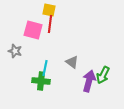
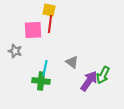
pink square: rotated 18 degrees counterclockwise
purple arrow: rotated 20 degrees clockwise
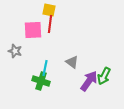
green arrow: moved 1 px right, 1 px down
green cross: rotated 12 degrees clockwise
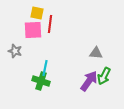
yellow square: moved 12 px left, 3 px down
gray triangle: moved 24 px right, 9 px up; rotated 32 degrees counterclockwise
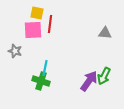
gray triangle: moved 9 px right, 20 px up
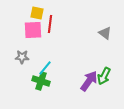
gray triangle: rotated 32 degrees clockwise
gray star: moved 7 px right, 6 px down; rotated 16 degrees counterclockwise
cyan line: rotated 28 degrees clockwise
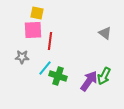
red line: moved 17 px down
green cross: moved 17 px right, 5 px up
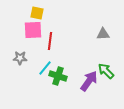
gray triangle: moved 2 px left, 1 px down; rotated 40 degrees counterclockwise
gray star: moved 2 px left, 1 px down
green arrow: moved 2 px right, 5 px up; rotated 108 degrees clockwise
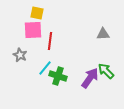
gray star: moved 3 px up; rotated 24 degrees clockwise
purple arrow: moved 1 px right, 3 px up
